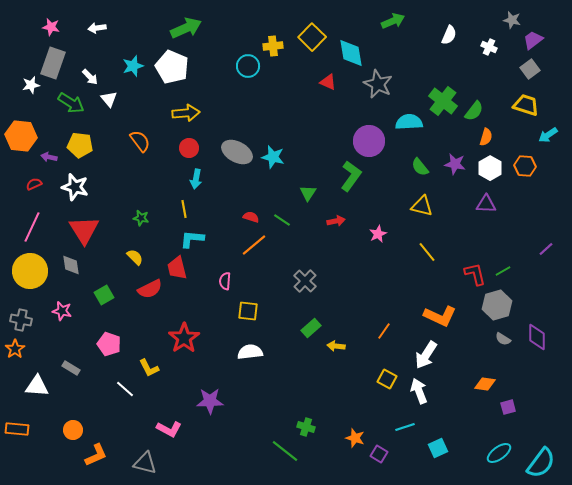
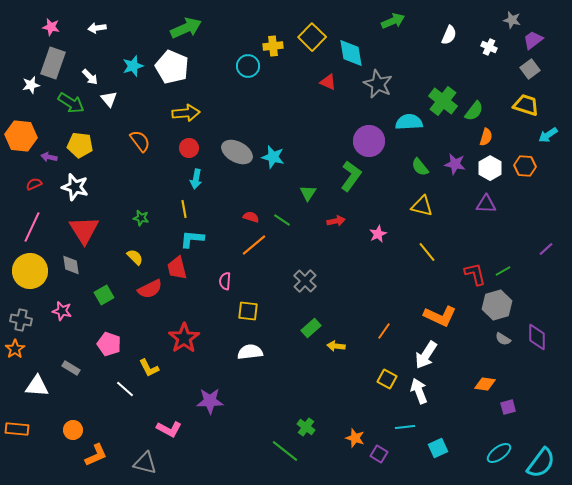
green cross at (306, 427): rotated 18 degrees clockwise
cyan line at (405, 427): rotated 12 degrees clockwise
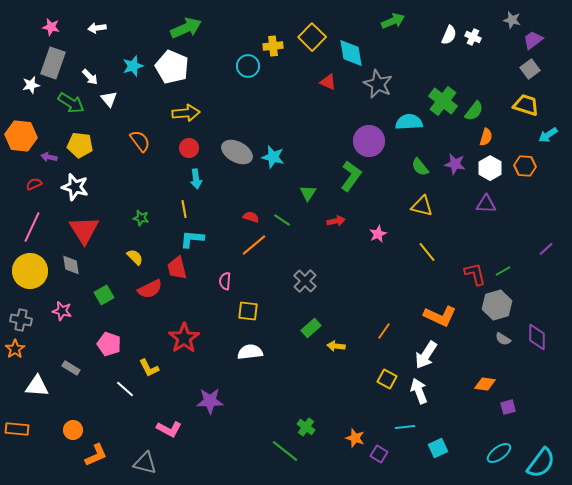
white cross at (489, 47): moved 16 px left, 10 px up
cyan arrow at (196, 179): rotated 18 degrees counterclockwise
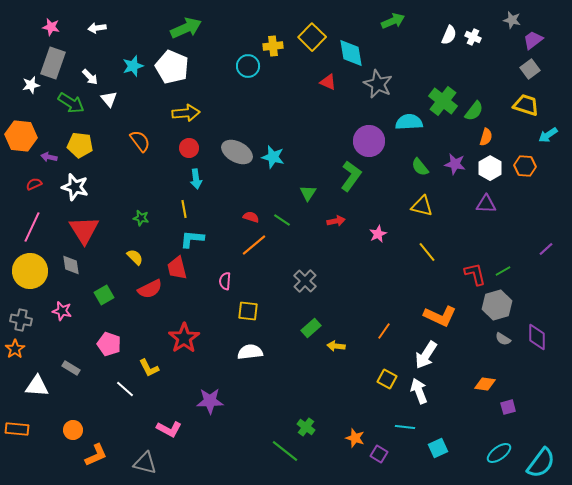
cyan line at (405, 427): rotated 12 degrees clockwise
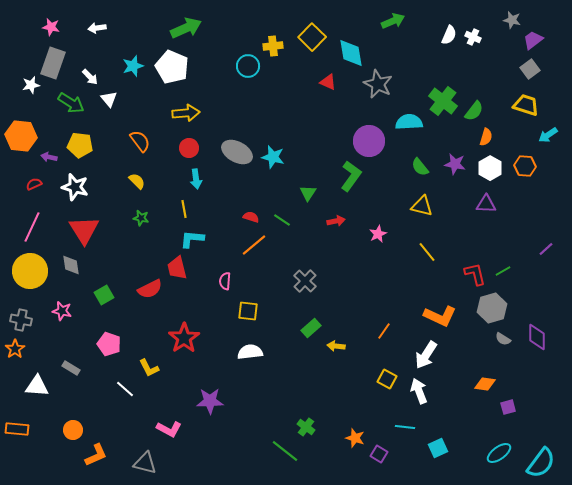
yellow semicircle at (135, 257): moved 2 px right, 76 px up
gray hexagon at (497, 305): moved 5 px left, 3 px down
